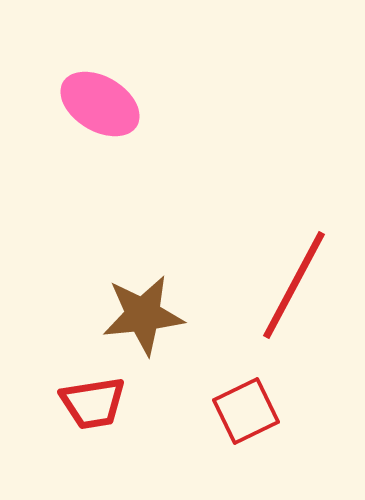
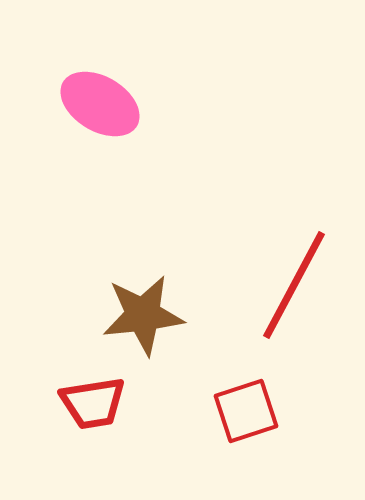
red square: rotated 8 degrees clockwise
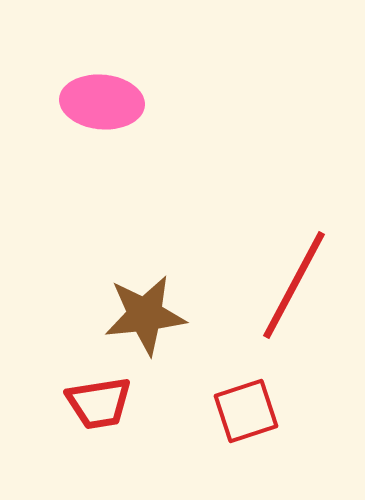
pink ellipse: moved 2 px right, 2 px up; rotated 26 degrees counterclockwise
brown star: moved 2 px right
red trapezoid: moved 6 px right
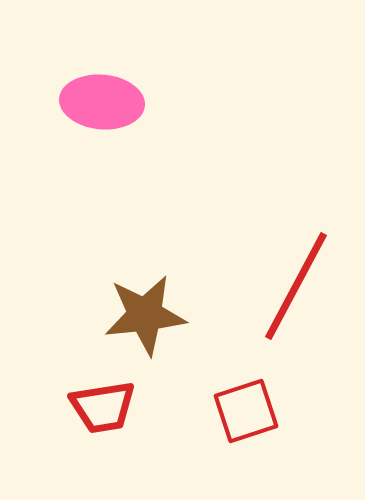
red line: moved 2 px right, 1 px down
red trapezoid: moved 4 px right, 4 px down
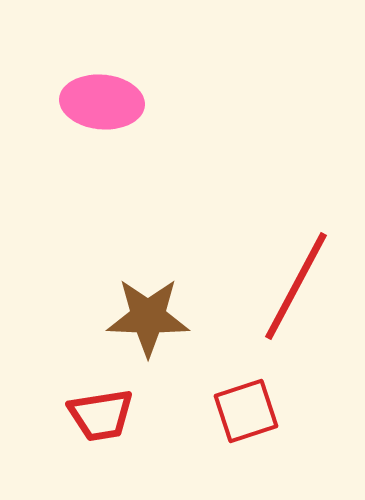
brown star: moved 3 px right, 2 px down; rotated 8 degrees clockwise
red trapezoid: moved 2 px left, 8 px down
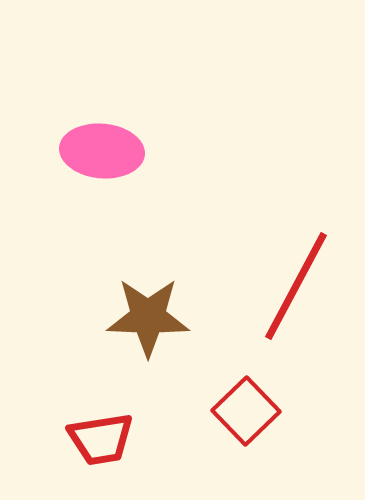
pink ellipse: moved 49 px down
red square: rotated 26 degrees counterclockwise
red trapezoid: moved 24 px down
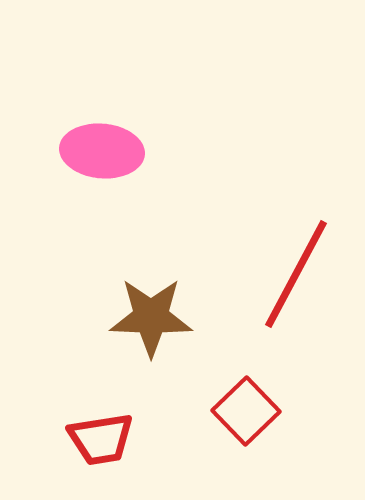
red line: moved 12 px up
brown star: moved 3 px right
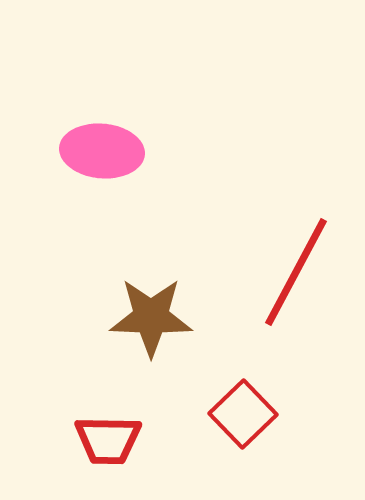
red line: moved 2 px up
red square: moved 3 px left, 3 px down
red trapezoid: moved 7 px right, 1 px down; rotated 10 degrees clockwise
